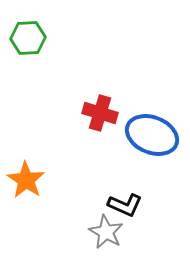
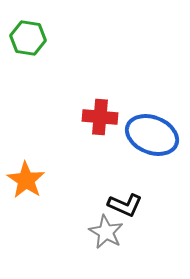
green hexagon: rotated 12 degrees clockwise
red cross: moved 4 px down; rotated 12 degrees counterclockwise
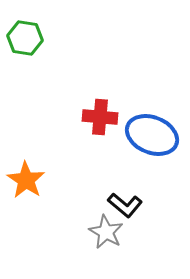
green hexagon: moved 3 px left
black L-shape: rotated 16 degrees clockwise
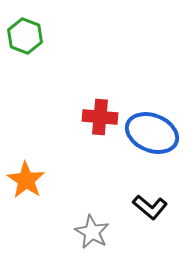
green hexagon: moved 2 px up; rotated 12 degrees clockwise
blue ellipse: moved 2 px up
black L-shape: moved 25 px right, 2 px down
gray star: moved 14 px left
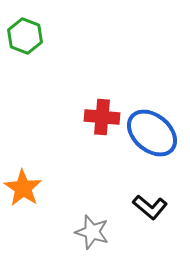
red cross: moved 2 px right
blue ellipse: rotated 18 degrees clockwise
orange star: moved 3 px left, 8 px down
gray star: rotated 12 degrees counterclockwise
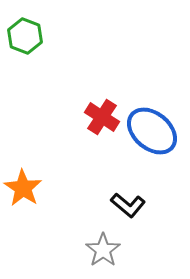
red cross: rotated 28 degrees clockwise
blue ellipse: moved 2 px up
black L-shape: moved 22 px left, 2 px up
gray star: moved 11 px right, 18 px down; rotated 20 degrees clockwise
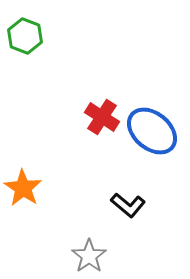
gray star: moved 14 px left, 6 px down
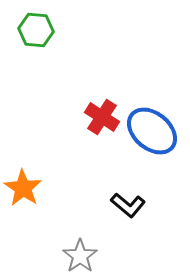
green hexagon: moved 11 px right, 6 px up; rotated 16 degrees counterclockwise
gray star: moved 9 px left
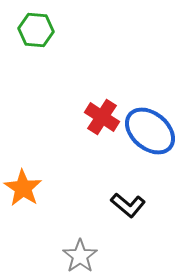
blue ellipse: moved 2 px left
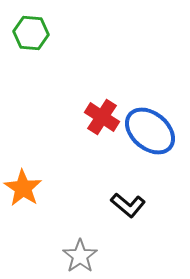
green hexagon: moved 5 px left, 3 px down
